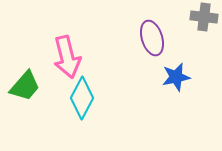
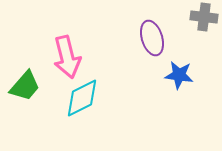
blue star: moved 3 px right, 2 px up; rotated 20 degrees clockwise
cyan diamond: rotated 36 degrees clockwise
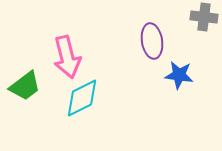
purple ellipse: moved 3 px down; rotated 8 degrees clockwise
green trapezoid: rotated 12 degrees clockwise
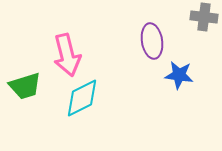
pink arrow: moved 2 px up
green trapezoid: rotated 20 degrees clockwise
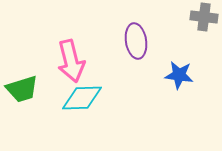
purple ellipse: moved 16 px left
pink arrow: moved 4 px right, 6 px down
green trapezoid: moved 3 px left, 3 px down
cyan diamond: rotated 24 degrees clockwise
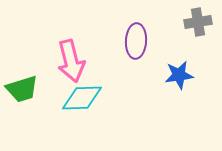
gray cross: moved 6 px left, 5 px down; rotated 16 degrees counterclockwise
purple ellipse: rotated 12 degrees clockwise
blue star: rotated 16 degrees counterclockwise
